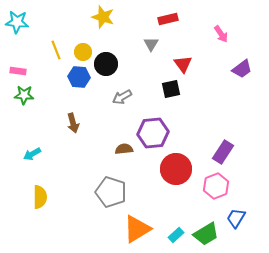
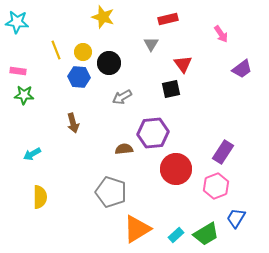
black circle: moved 3 px right, 1 px up
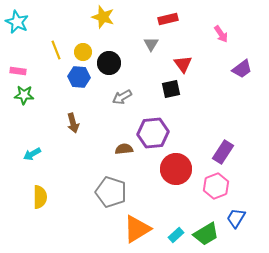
cyan star: rotated 20 degrees clockwise
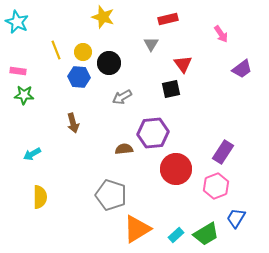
gray pentagon: moved 3 px down
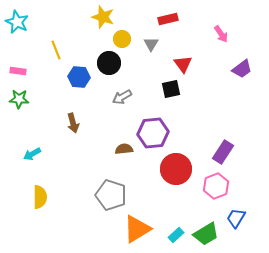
yellow circle: moved 39 px right, 13 px up
green star: moved 5 px left, 4 px down
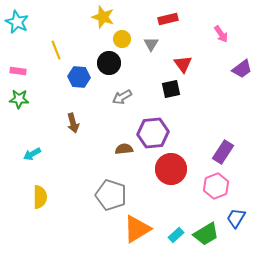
red circle: moved 5 px left
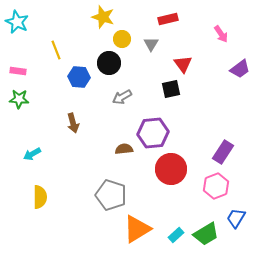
purple trapezoid: moved 2 px left
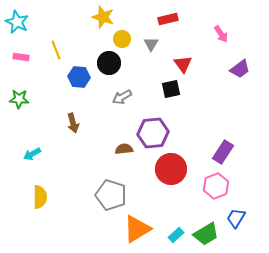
pink rectangle: moved 3 px right, 14 px up
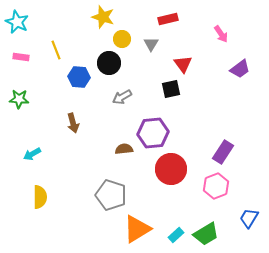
blue trapezoid: moved 13 px right
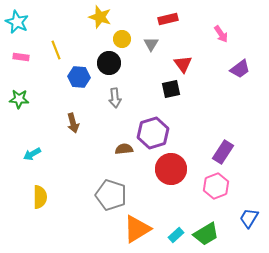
yellow star: moved 3 px left
gray arrow: moved 7 px left, 1 px down; rotated 66 degrees counterclockwise
purple hexagon: rotated 12 degrees counterclockwise
